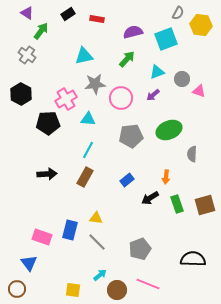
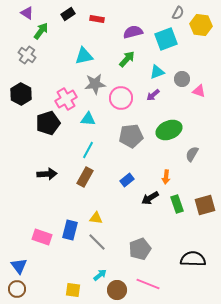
black pentagon at (48, 123): rotated 15 degrees counterclockwise
gray semicircle at (192, 154): rotated 28 degrees clockwise
blue triangle at (29, 263): moved 10 px left, 3 px down
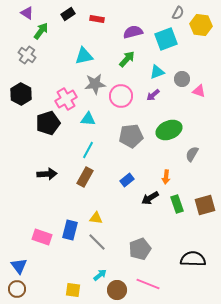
pink circle at (121, 98): moved 2 px up
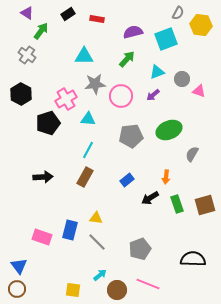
cyan triangle at (84, 56): rotated 12 degrees clockwise
black arrow at (47, 174): moved 4 px left, 3 px down
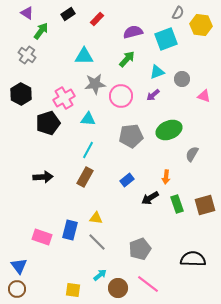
red rectangle at (97, 19): rotated 56 degrees counterclockwise
pink triangle at (199, 91): moved 5 px right, 5 px down
pink cross at (66, 99): moved 2 px left, 1 px up
pink line at (148, 284): rotated 15 degrees clockwise
brown circle at (117, 290): moved 1 px right, 2 px up
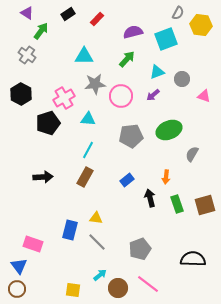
black arrow at (150, 198): rotated 108 degrees clockwise
pink rectangle at (42, 237): moved 9 px left, 7 px down
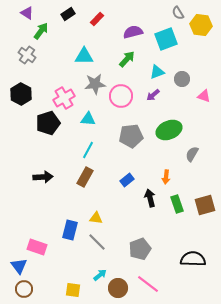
gray semicircle at (178, 13): rotated 120 degrees clockwise
pink rectangle at (33, 244): moved 4 px right, 3 px down
brown circle at (17, 289): moved 7 px right
